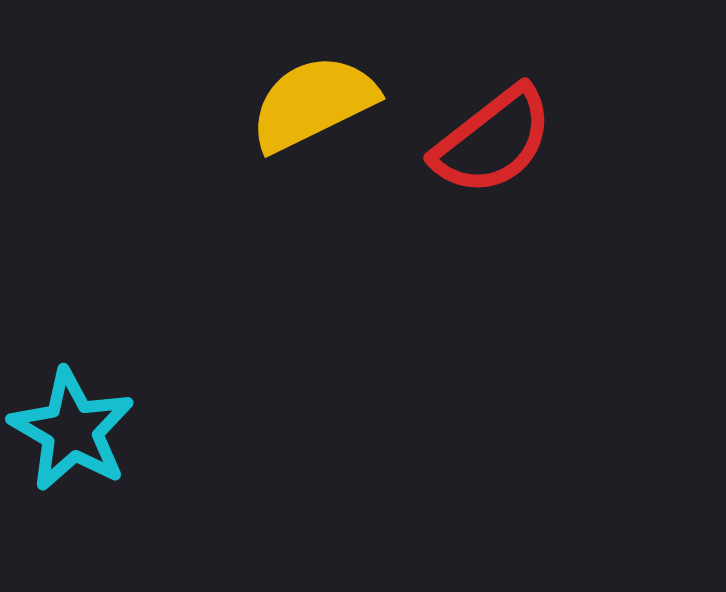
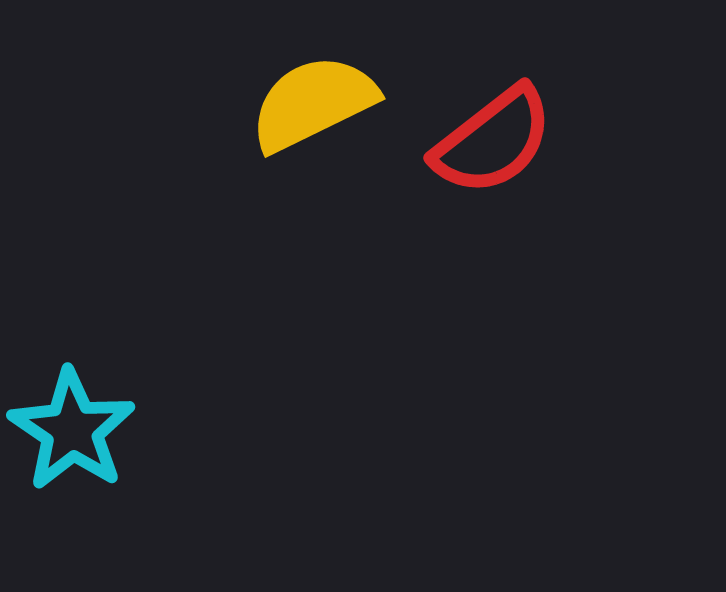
cyan star: rotated 4 degrees clockwise
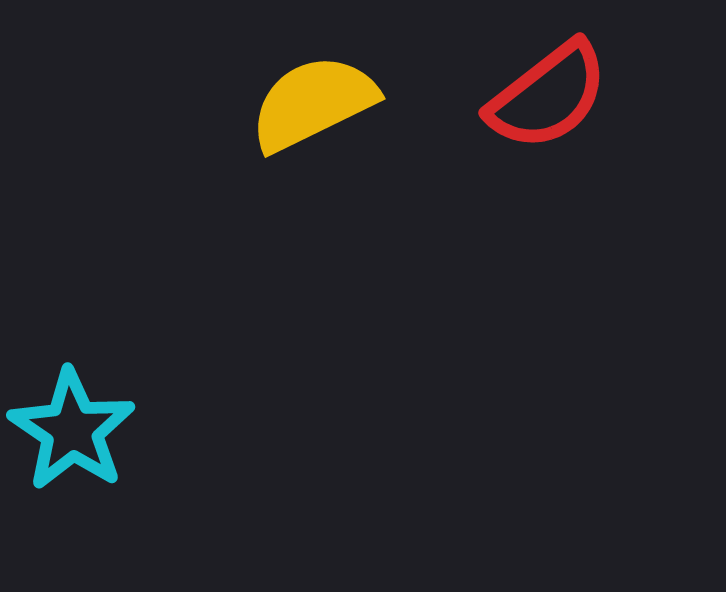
red semicircle: moved 55 px right, 45 px up
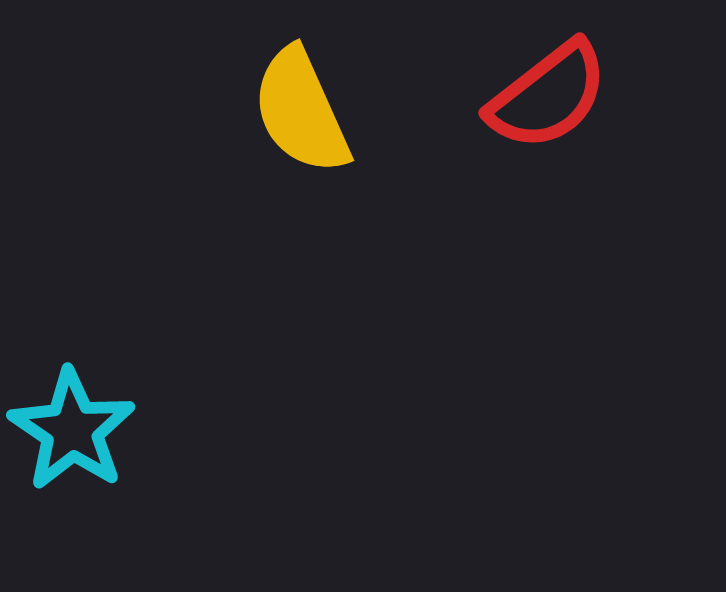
yellow semicircle: moved 12 px left, 8 px down; rotated 88 degrees counterclockwise
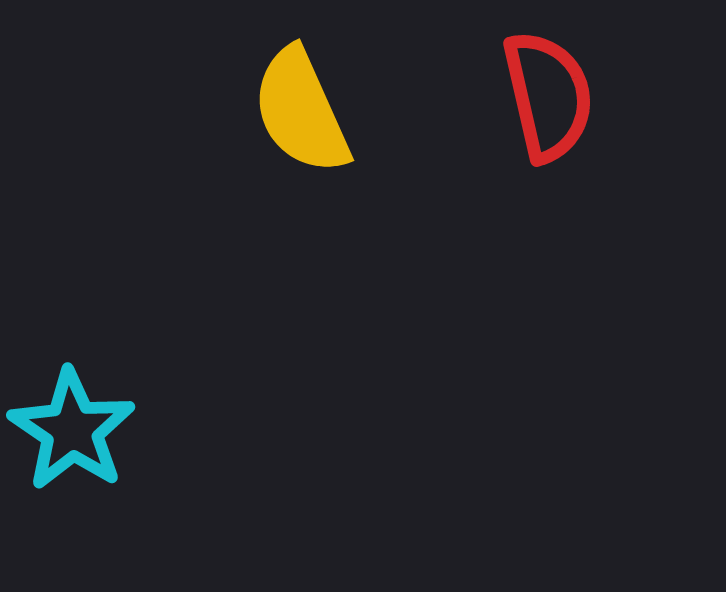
red semicircle: rotated 65 degrees counterclockwise
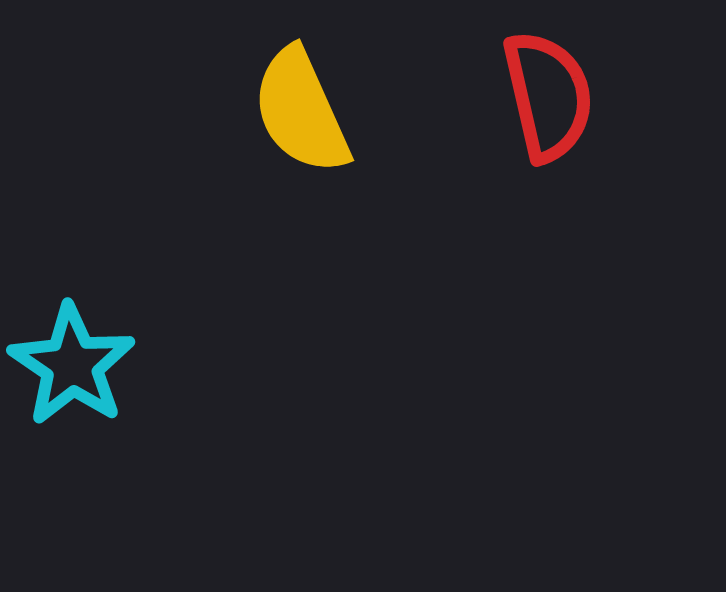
cyan star: moved 65 px up
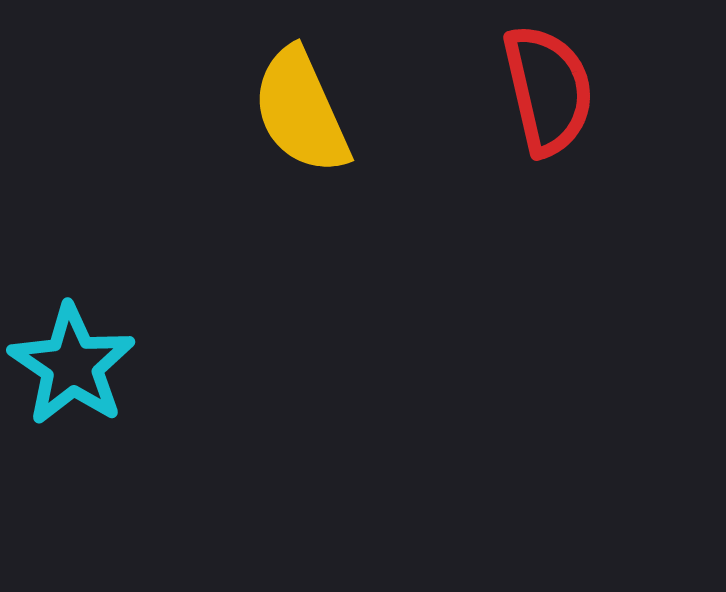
red semicircle: moved 6 px up
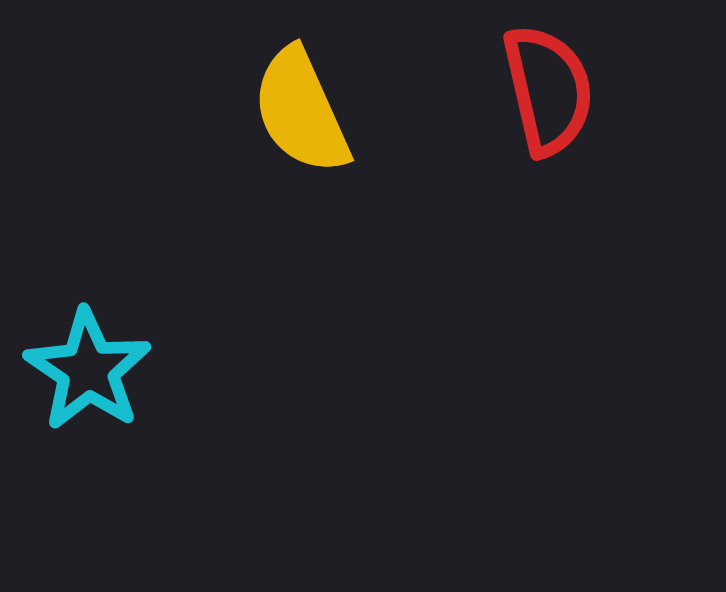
cyan star: moved 16 px right, 5 px down
